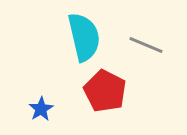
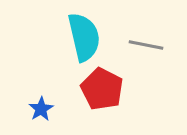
gray line: rotated 12 degrees counterclockwise
red pentagon: moved 3 px left, 2 px up
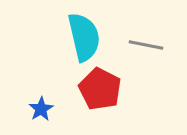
red pentagon: moved 2 px left
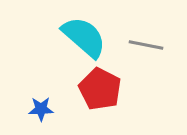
cyan semicircle: rotated 36 degrees counterclockwise
blue star: rotated 30 degrees clockwise
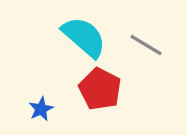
gray line: rotated 20 degrees clockwise
blue star: rotated 25 degrees counterclockwise
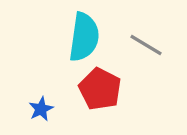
cyan semicircle: rotated 57 degrees clockwise
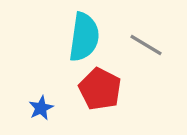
blue star: moved 1 px up
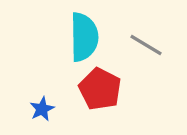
cyan semicircle: rotated 9 degrees counterclockwise
blue star: moved 1 px right, 1 px down
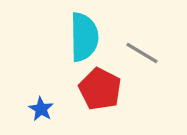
gray line: moved 4 px left, 8 px down
blue star: moved 1 px left; rotated 15 degrees counterclockwise
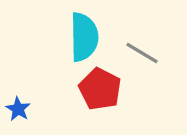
blue star: moved 23 px left
